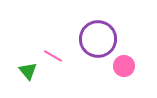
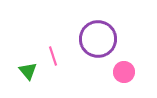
pink line: rotated 42 degrees clockwise
pink circle: moved 6 px down
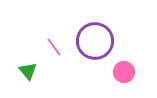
purple circle: moved 3 px left, 2 px down
pink line: moved 1 px right, 9 px up; rotated 18 degrees counterclockwise
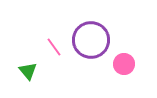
purple circle: moved 4 px left, 1 px up
pink circle: moved 8 px up
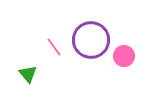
pink circle: moved 8 px up
green triangle: moved 3 px down
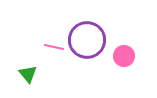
purple circle: moved 4 px left
pink line: rotated 42 degrees counterclockwise
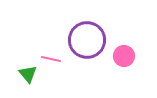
pink line: moved 3 px left, 12 px down
